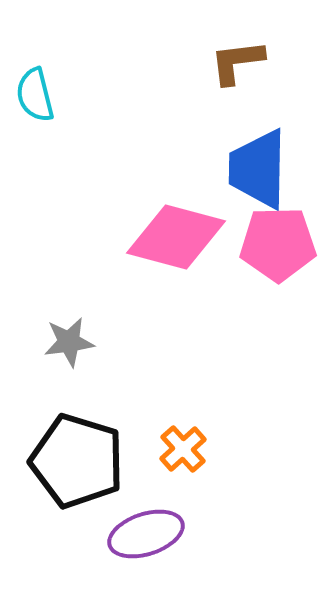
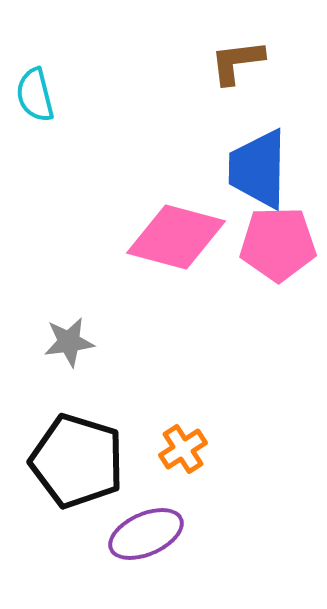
orange cross: rotated 9 degrees clockwise
purple ellipse: rotated 6 degrees counterclockwise
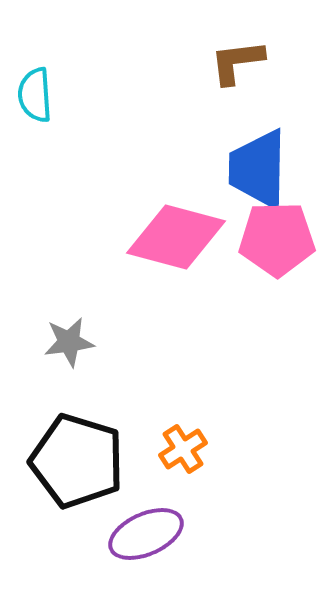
cyan semicircle: rotated 10 degrees clockwise
pink pentagon: moved 1 px left, 5 px up
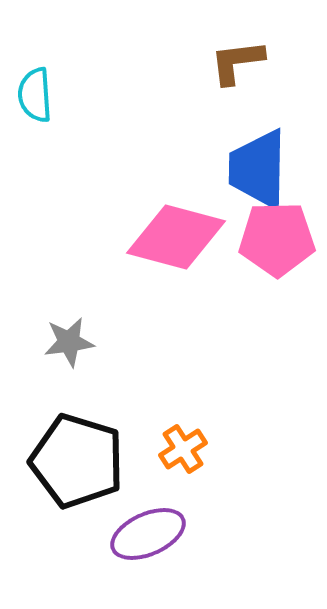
purple ellipse: moved 2 px right
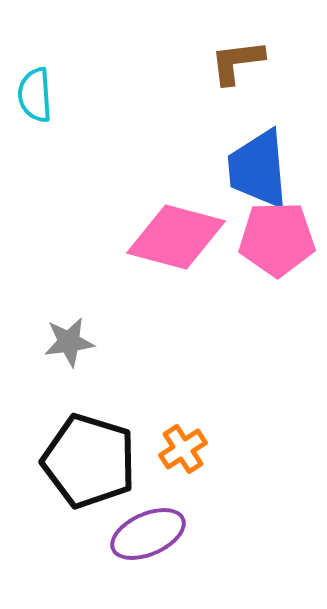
blue trapezoid: rotated 6 degrees counterclockwise
black pentagon: moved 12 px right
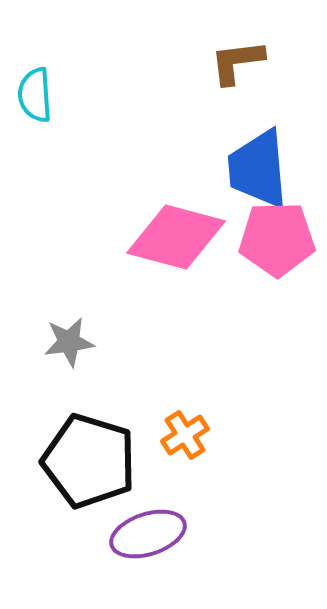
orange cross: moved 2 px right, 14 px up
purple ellipse: rotated 6 degrees clockwise
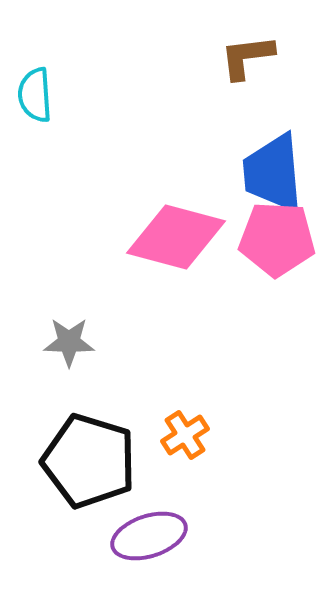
brown L-shape: moved 10 px right, 5 px up
blue trapezoid: moved 15 px right, 4 px down
pink pentagon: rotated 4 degrees clockwise
gray star: rotated 9 degrees clockwise
purple ellipse: moved 1 px right, 2 px down
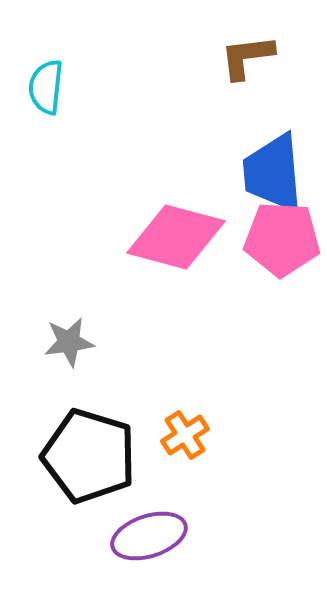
cyan semicircle: moved 11 px right, 8 px up; rotated 10 degrees clockwise
pink pentagon: moved 5 px right
gray star: rotated 9 degrees counterclockwise
black pentagon: moved 5 px up
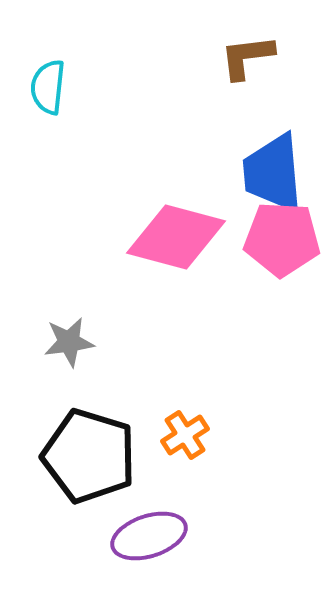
cyan semicircle: moved 2 px right
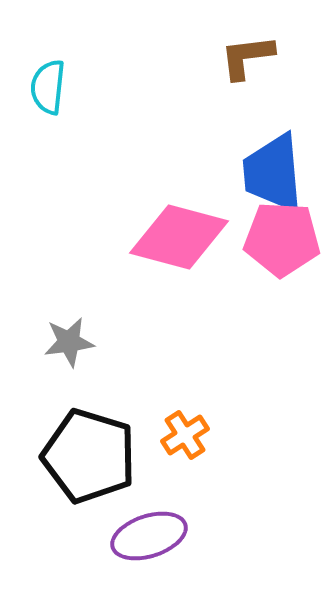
pink diamond: moved 3 px right
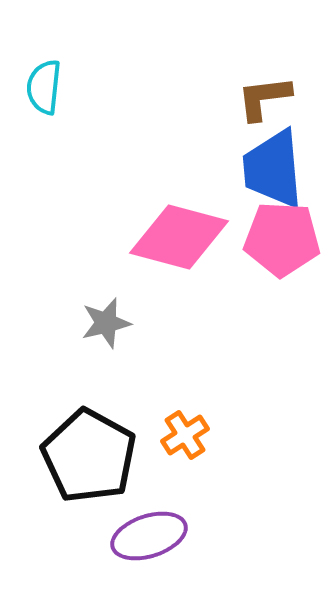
brown L-shape: moved 17 px right, 41 px down
cyan semicircle: moved 4 px left
blue trapezoid: moved 4 px up
gray star: moved 37 px right, 19 px up; rotated 6 degrees counterclockwise
black pentagon: rotated 12 degrees clockwise
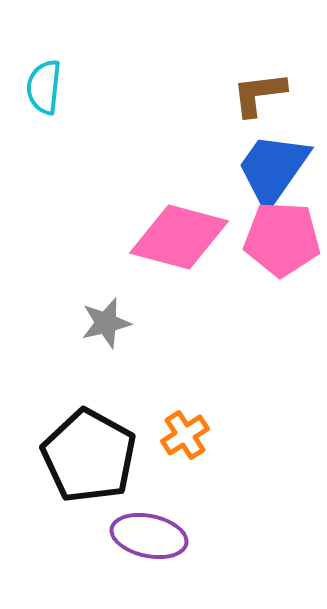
brown L-shape: moved 5 px left, 4 px up
blue trapezoid: rotated 40 degrees clockwise
purple ellipse: rotated 30 degrees clockwise
